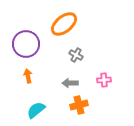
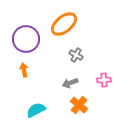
purple circle: moved 5 px up
orange arrow: moved 4 px left, 6 px up
gray arrow: rotated 21 degrees counterclockwise
orange cross: rotated 36 degrees counterclockwise
cyan semicircle: rotated 12 degrees clockwise
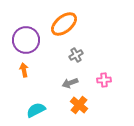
purple circle: moved 1 px down
gray cross: rotated 32 degrees clockwise
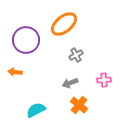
orange arrow: moved 9 px left, 2 px down; rotated 72 degrees counterclockwise
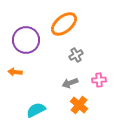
pink cross: moved 5 px left
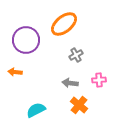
gray arrow: rotated 28 degrees clockwise
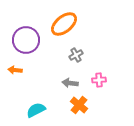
orange arrow: moved 2 px up
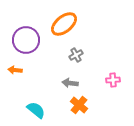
pink cross: moved 14 px right
cyan semicircle: rotated 66 degrees clockwise
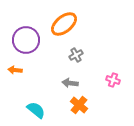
pink cross: rotated 24 degrees clockwise
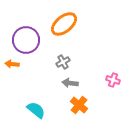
gray cross: moved 13 px left, 7 px down
orange arrow: moved 3 px left, 6 px up
